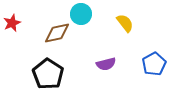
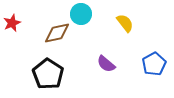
purple semicircle: rotated 54 degrees clockwise
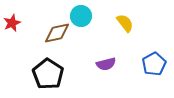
cyan circle: moved 2 px down
purple semicircle: rotated 54 degrees counterclockwise
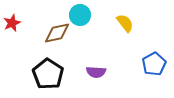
cyan circle: moved 1 px left, 1 px up
purple semicircle: moved 10 px left, 8 px down; rotated 18 degrees clockwise
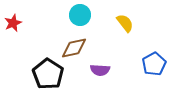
red star: moved 1 px right
brown diamond: moved 17 px right, 15 px down
purple semicircle: moved 4 px right, 2 px up
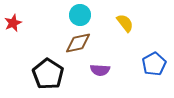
brown diamond: moved 4 px right, 5 px up
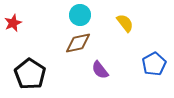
purple semicircle: rotated 48 degrees clockwise
black pentagon: moved 18 px left
